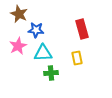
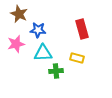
blue star: moved 2 px right
pink star: moved 2 px left, 2 px up; rotated 12 degrees clockwise
yellow rectangle: rotated 64 degrees counterclockwise
green cross: moved 5 px right, 2 px up
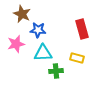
brown star: moved 3 px right
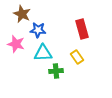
pink star: rotated 30 degrees clockwise
yellow rectangle: moved 1 px up; rotated 40 degrees clockwise
